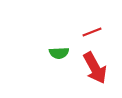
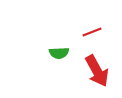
red arrow: moved 2 px right, 3 px down
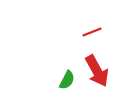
green semicircle: moved 8 px right, 27 px down; rotated 60 degrees counterclockwise
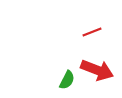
red arrow: moved 1 px up; rotated 40 degrees counterclockwise
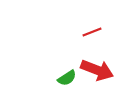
green semicircle: moved 2 px up; rotated 30 degrees clockwise
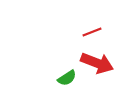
red arrow: moved 7 px up
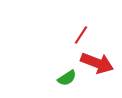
red line: moved 11 px left, 3 px down; rotated 36 degrees counterclockwise
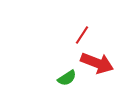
red line: moved 1 px right
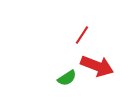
red arrow: moved 3 px down
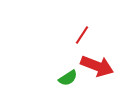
green semicircle: moved 1 px right
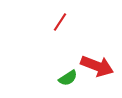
red line: moved 22 px left, 13 px up
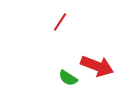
green semicircle: rotated 66 degrees clockwise
